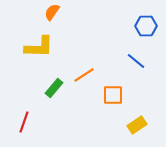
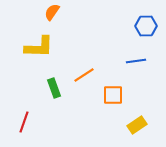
blue line: rotated 48 degrees counterclockwise
green rectangle: rotated 60 degrees counterclockwise
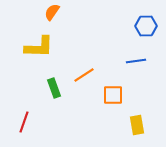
yellow rectangle: rotated 66 degrees counterclockwise
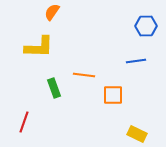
orange line: rotated 40 degrees clockwise
yellow rectangle: moved 9 px down; rotated 54 degrees counterclockwise
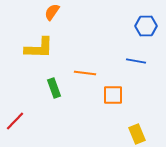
yellow L-shape: moved 1 px down
blue line: rotated 18 degrees clockwise
orange line: moved 1 px right, 2 px up
red line: moved 9 px left, 1 px up; rotated 25 degrees clockwise
yellow rectangle: rotated 42 degrees clockwise
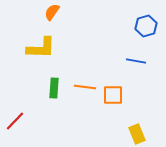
blue hexagon: rotated 15 degrees counterclockwise
yellow L-shape: moved 2 px right
orange line: moved 14 px down
green rectangle: rotated 24 degrees clockwise
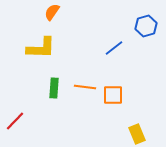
blue line: moved 22 px left, 13 px up; rotated 48 degrees counterclockwise
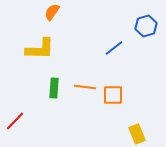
yellow L-shape: moved 1 px left, 1 px down
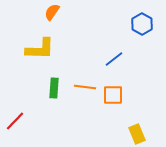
blue hexagon: moved 4 px left, 2 px up; rotated 15 degrees counterclockwise
blue line: moved 11 px down
